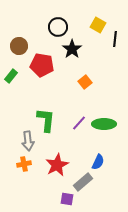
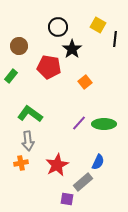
red pentagon: moved 7 px right, 2 px down
green L-shape: moved 16 px left, 6 px up; rotated 60 degrees counterclockwise
orange cross: moved 3 px left, 1 px up
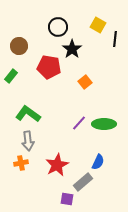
green L-shape: moved 2 px left
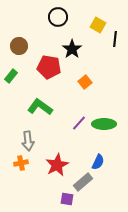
black circle: moved 10 px up
green L-shape: moved 12 px right, 7 px up
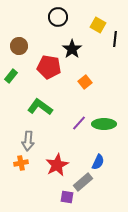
gray arrow: rotated 12 degrees clockwise
purple square: moved 2 px up
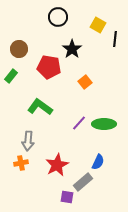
brown circle: moved 3 px down
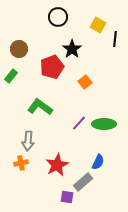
red pentagon: moved 3 px right; rotated 30 degrees counterclockwise
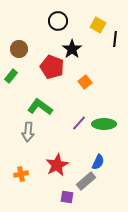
black circle: moved 4 px down
red pentagon: rotated 30 degrees counterclockwise
gray arrow: moved 9 px up
orange cross: moved 11 px down
gray rectangle: moved 3 px right, 1 px up
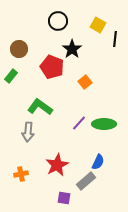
purple square: moved 3 px left, 1 px down
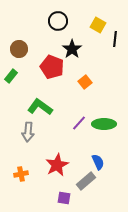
blue semicircle: rotated 49 degrees counterclockwise
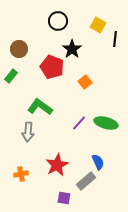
green ellipse: moved 2 px right, 1 px up; rotated 15 degrees clockwise
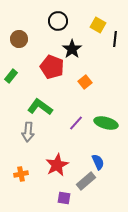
brown circle: moved 10 px up
purple line: moved 3 px left
